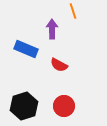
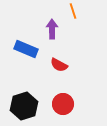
red circle: moved 1 px left, 2 px up
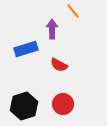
orange line: rotated 21 degrees counterclockwise
blue rectangle: rotated 40 degrees counterclockwise
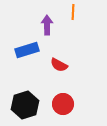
orange line: moved 1 px down; rotated 42 degrees clockwise
purple arrow: moved 5 px left, 4 px up
blue rectangle: moved 1 px right, 1 px down
black hexagon: moved 1 px right, 1 px up
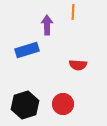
red semicircle: moved 19 px right; rotated 24 degrees counterclockwise
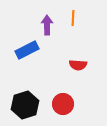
orange line: moved 6 px down
blue rectangle: rotated 10 degrees counterclockwise
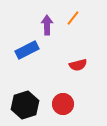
orange line: rotated 35 degrees clockwise
red semicircle: rotated 18 degrees counterclockwise
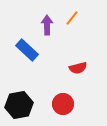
orange line: moved 1 px left
blue rectangle: rotated 70 degrees clockwise
red semicircle: moved 3 px down
black hexagon: moved 6 px left; rotated 8 degrees clockwise
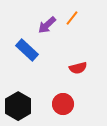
purple arrow: rotated 132 degrees counterclockwise
black hexagon: moved 1 px left, 1 px down; rotated 20 degrees counterclockwise
